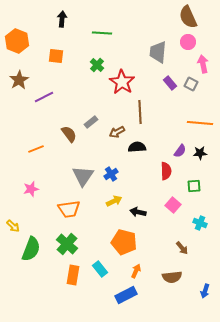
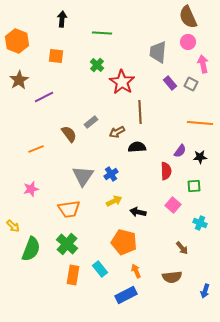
black star at (200, 153): moved 4 px down
orange arrow at (136, 271): rotated 48 degrees counterclockwise
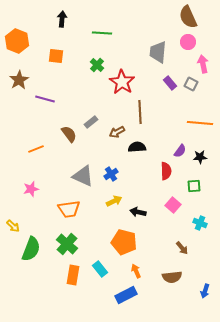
purple line at (44, 97): moved 1 px right, 2 px down; rotated 42 degrees clockwise
gray triangle at (83, 176): rotated 40 degrees counterclockwise
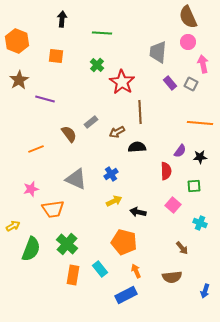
gray triangle at (83, 176): moved 7 px left, 3 px down
orange trapezoid at (69, 209): moved 16 px left
yellow arrow at (13, 226): rotated 72 degrees counterclockwise
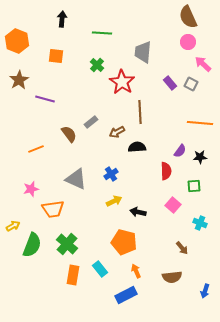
gray trapezoid at (158, 52): moved 15 px left
pink arrow at (203, 64): rotated 36 degrees counterclockwise
green semicircle at (31, 249): moved 1 px right, 4 px up
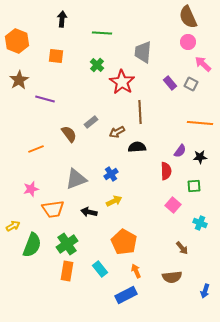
gray triangle at (76, 179): rotated 45 degrees counterclockwise
black arrow at (138, 212): moved 49 px left
orange pentagon at (124, 242): rotated 15 degrees clockwise
green cross at (67, 244): rotated 15 degrees clockwise
orange rectangle at (73, 275): moved 6 px left, 4 px up
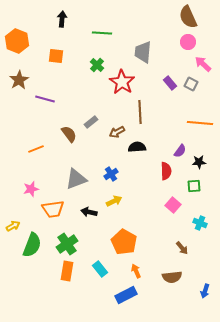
black star at (200, 157): moved 1 px left, 5 px down
